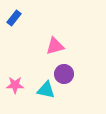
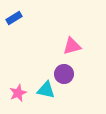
blue rectangle: rotated 21 degrees clockwise
pink triangle: moved 17 px right
pink star: moved 3 px right, 8 px down; rotated 24 degrees counterclockwise
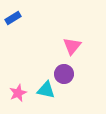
blue rectangle: moved 1 px left
pink triangle: rotated 36 degrees counterclockwise
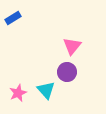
purple circle: moved 3 px right, 2 px up
cyan triangle: rotated 36 degrees clockwise
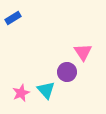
pink triangle: moved 11 px right, 6 px down; rotated 12 degrees counterclockwise
pink star: moved 3 px right
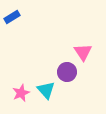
blue rectangle: moved 1 px left, 1 px up
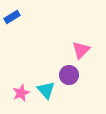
pink triangle: moved 2 px left, 2 px up; rotated 18 degrees clockwise
purple circle: moved 2 px right, 3 px down
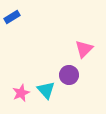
pink triangle: moved 3 px right, 1 px up
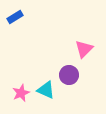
blue rectangle: moved 3 px right
cyan triangle: rotated 24 degrees counterclockwise
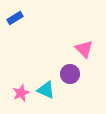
blue rectangle: moved 1 px down
pink triangle: rotated 30 degrees counterclockwise
purple circle: moved 1 px right, 1 px up
